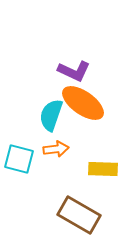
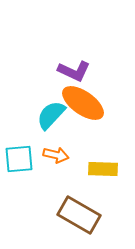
cyan semicircle: rotated 24 degrees clockwise
orange arrow: moved 6 px down; rotated 20 degrees clockwise
cyan square: rotated 20 degrees counterclockwise
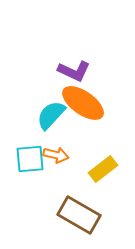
cyan square: moved 11 px right
yellow rectangle: rotated 40 degrees counterclockwise
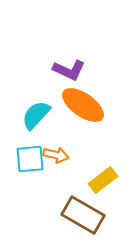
purple L-shape: moved 5 px left, 1 px up
orange ellipse: moved 2 px down
cyan semicircle: moved 15 px left
yellow rectangle: moved 11 px down
brown rectangle: moved 4 px right
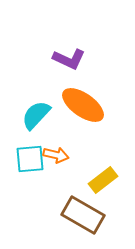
purple L-shape: moved 11 px up
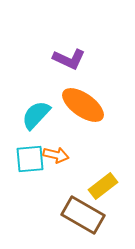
yellow rectangle: moved 6 px down
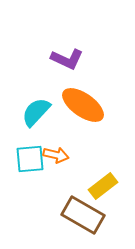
purple L-shape: moved 2 px left
cyan semicircle: moved 3 px up
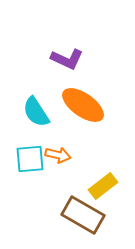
cyan semicircle: rotated 76 degrees counterclockwise
orange arrow: moved 2 px right
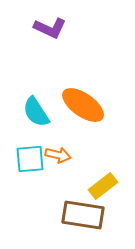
purple L-shape: moved 17 px left, 31 px up
brown rectangle: rotated 21 degrees counterclockwise
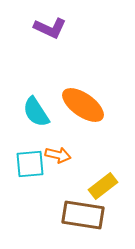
cyan square: moved 5 px down
